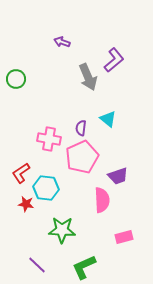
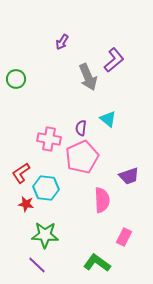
purple arrow: rotated 77 degrees counterclockwise
purple trapezoid: moved 11 px right
green star: moved 17 px left, 5 px down
pink rectangle: rotated 48 degrees counterclockwise
green L-shape: moved 13 px right, 4 px up; rotated 60 degrees clockwise
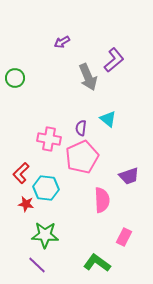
purple arrow: rotated 28 degrees clockwise
green circle: moved 1 px left, 1 px up
red L-shape: rotated 10 degrees counterclockwise
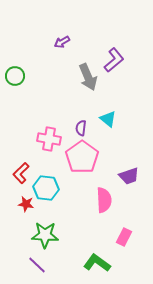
green circle: moved 2 px up
pink pentagon: rotated 12 degrees counterclockwise
pink semicircle: moved 2 px right
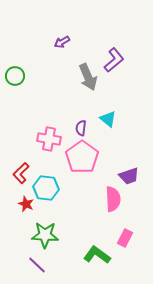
pink semicircle: moved 9 px right, 1 px up
red star: rotated 14 degrees clockwise
pink rectangle: moved 1 px right, 1 px down
green L-shape: moved 8 px up
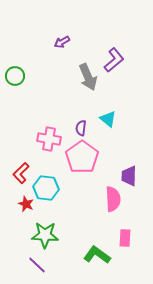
purple trapezoid: rotated 110 degrees clockwise
pink rectangle: rotated 24 degrees counterclockwise
